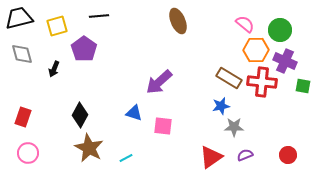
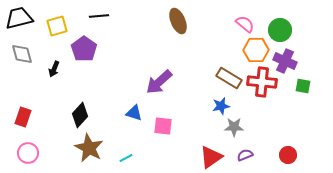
black diamond: rotated 15 degrees clockwise
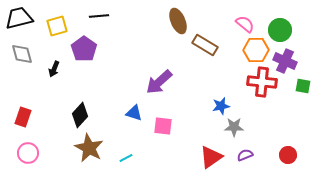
brown rectangle: moved 24 px left, 33 px up
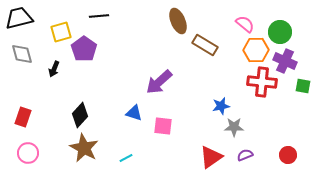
yellow square: moved 4 px right, 6 px down
green circle: moved 2 px down
brown star: moved 5 px left
